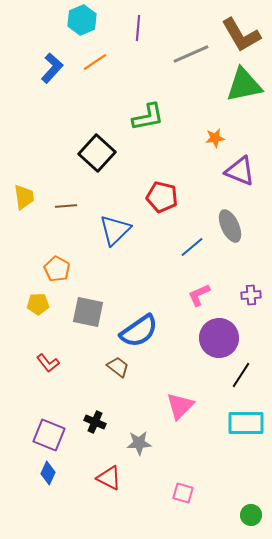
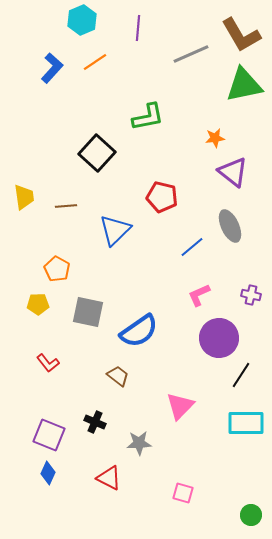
purple triangle: moved 7 px left, 1 px down; rotated 16 degrees clockwise
purple cross: rotated 18 degrees clockwise
brown trapezoid: moved 9 px down
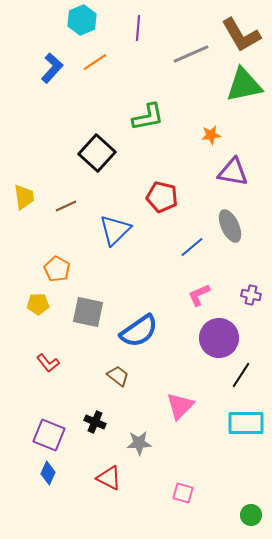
orange star: moved 4 px left, 3 px up
purple triangle: rotated 28 degrees counterclockwise
brown line: rotated 20 degrees counterclockwise
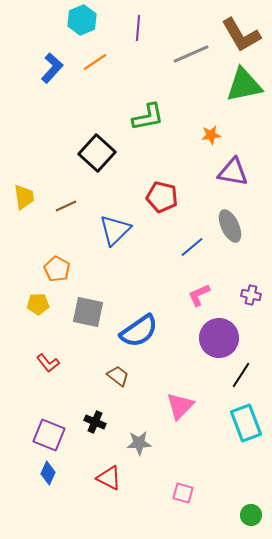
cyan rectangle: rotated 69 degrees clockwise
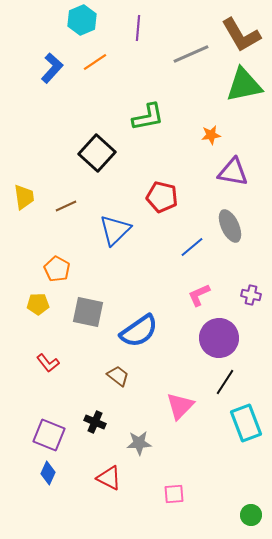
black line: moved 16 px left, 7 px down
pink square: moved 9 px left, 1 px down; rotated 20 degrees counterclockwise
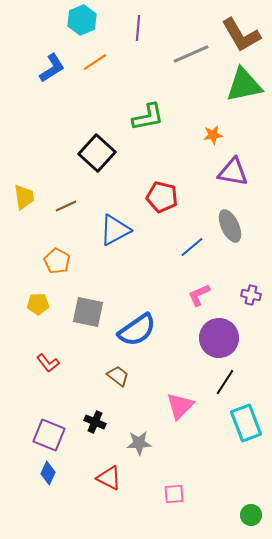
blue L-shape: rotated 16 degrees clockwise
orange star: moved 2 px right
blue triangle: rotated 16 degrees clockwise
orange pentagon: moved 8 px up
blue semicircle: moved 2 px left, 1 px up
